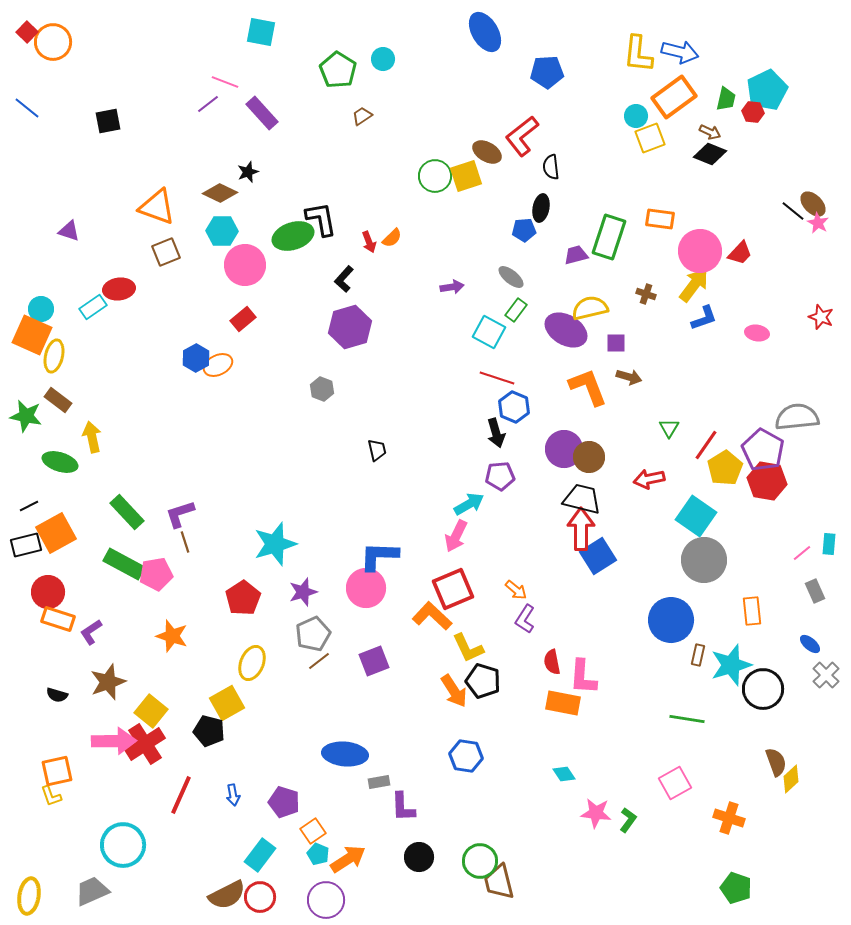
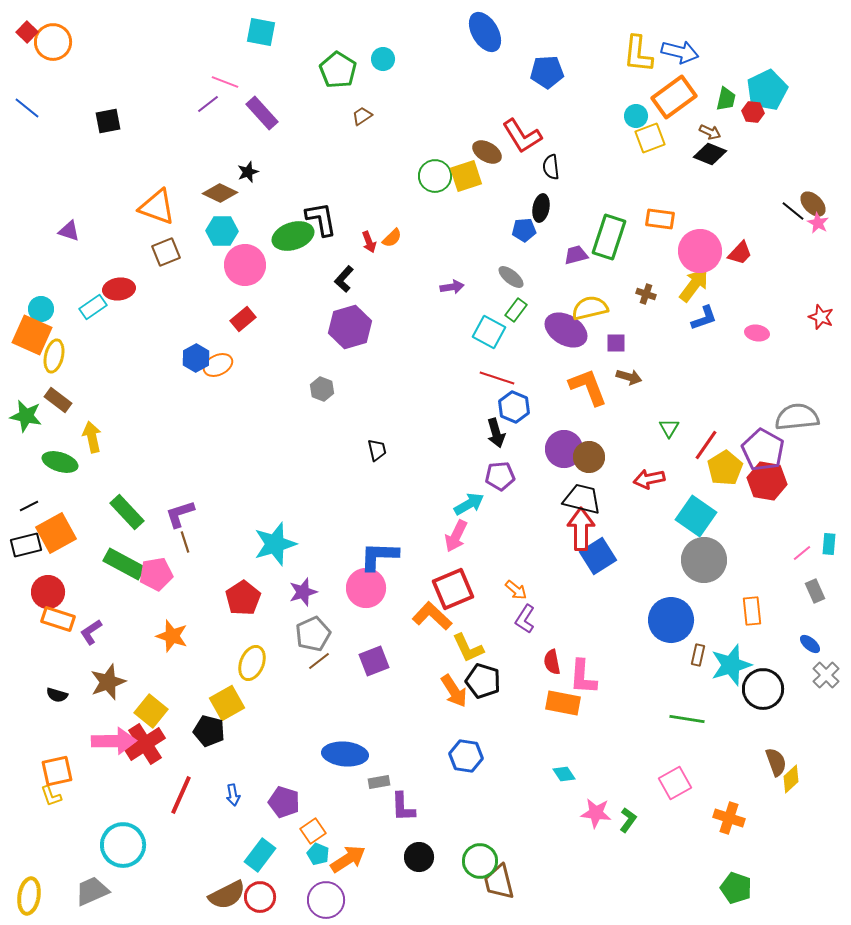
red L-shape at (522, 136): rotated 84 degrees counterclockwise
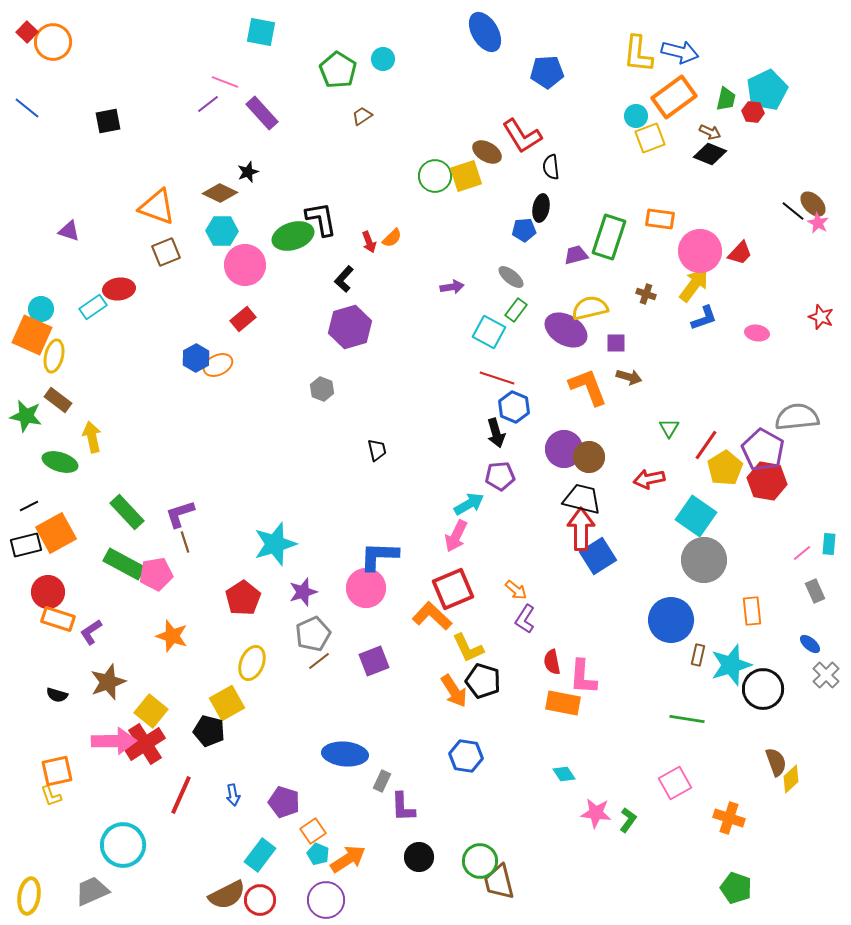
gray rectangle at (379, 782): moved 3 px right, 1 px up; rotated 55 degrees counterclockwise
red circle at (260, 897): moved 3 px down
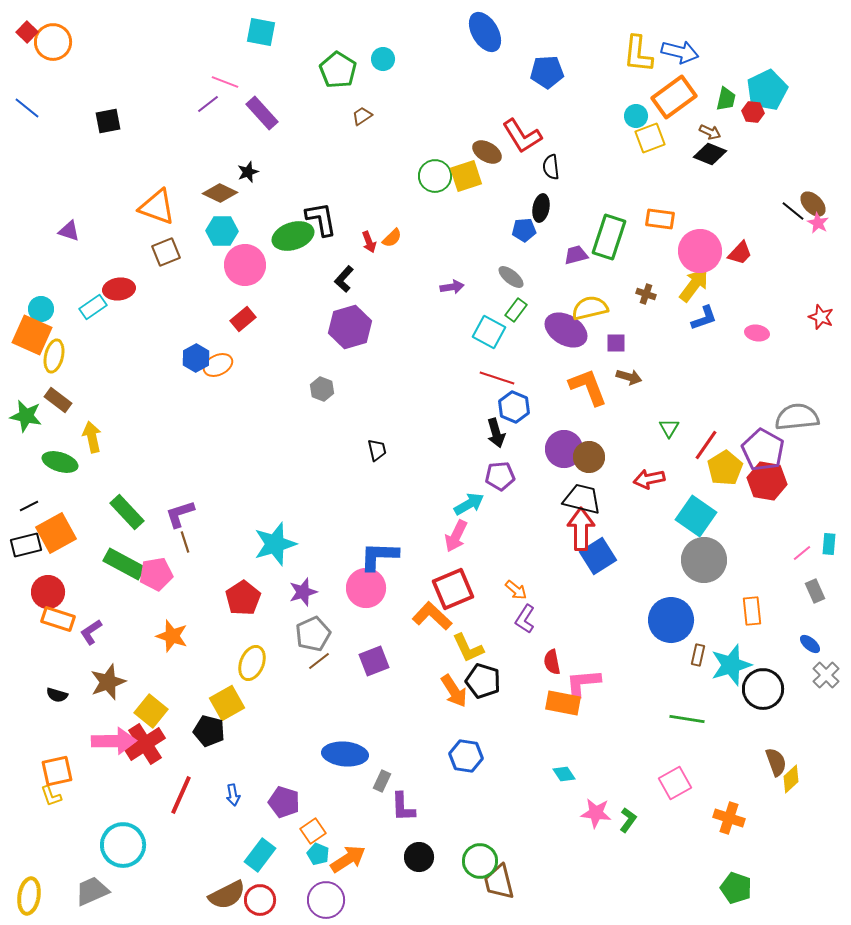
pink L-shape at (583, 677): moved 6 px down; rotated 81 degrees clockwise
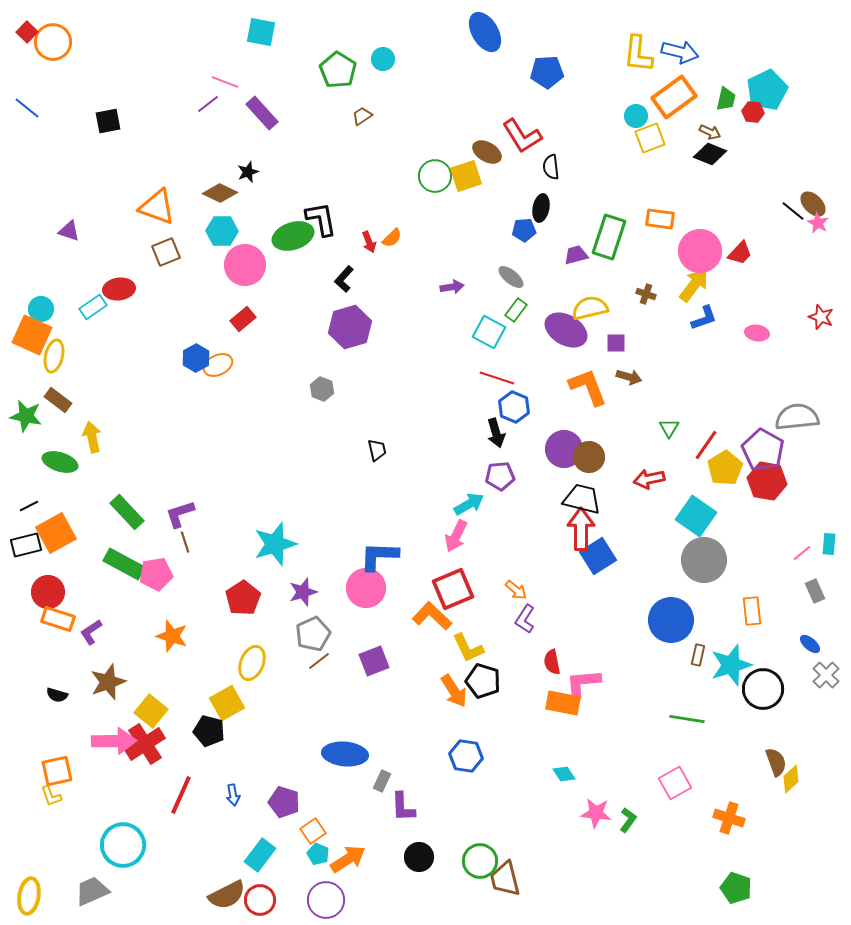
brown trapezoid at (499, 882): moved 6 px right, 3 px up
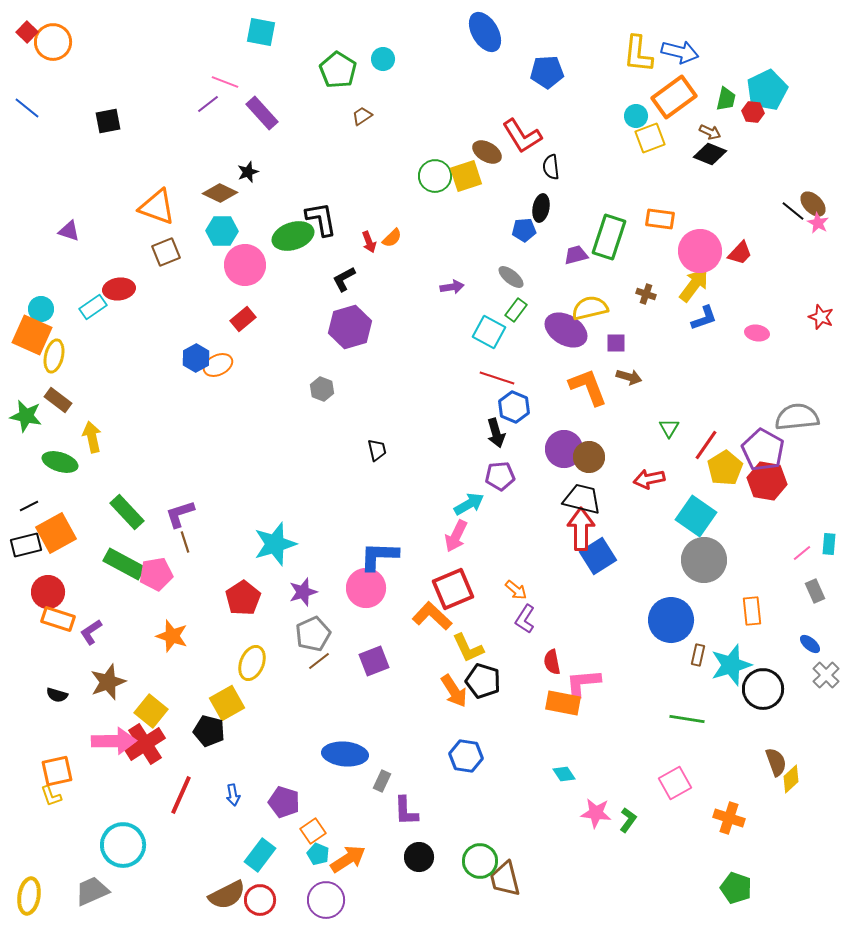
black L-shape at (344, 279): rotated 20 degrees clockwise
purple L-shape at (403, 807): moved 3 px right, 4 px down
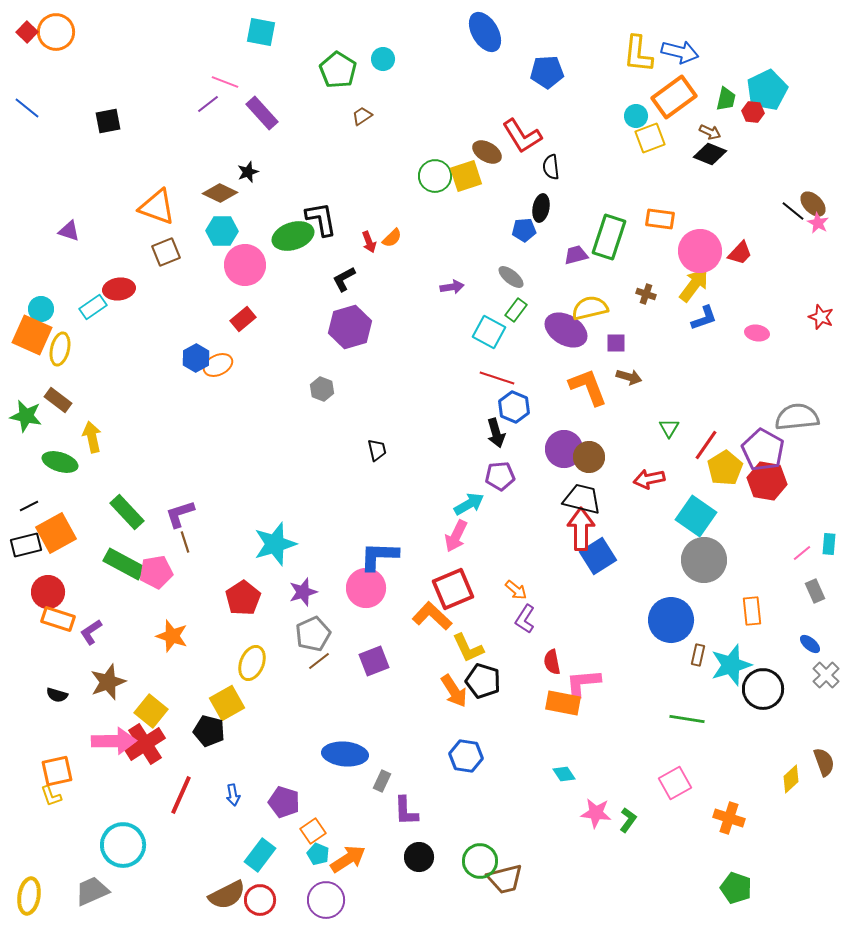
orange circle at (53, 42): moved 3 px right, 10 px up
yellow ellipse at (54, 356): moved 6 px right, 7 px up
pink pentagon at (156, 574): moved 2 px up
brown semicircle at (776, 762): moved 48 px right
brown trapezoid at (505, 879): rotated 90 degrees counterclockwise
